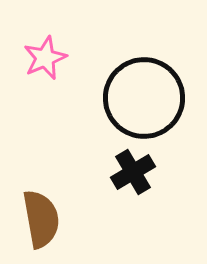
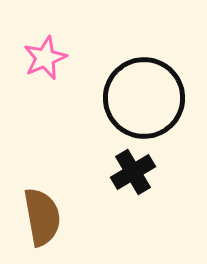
brown semicircle: moved 1 px right, 2 px up
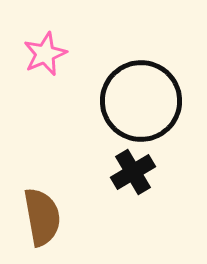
pink star: moved 4 px up
black circle: moved 3 px left, 3 px down
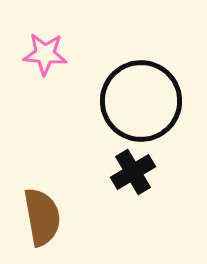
pink star: rotated 27 degrees clockwise
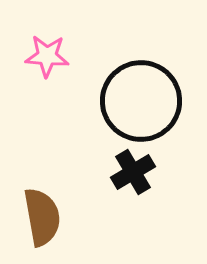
pink star: moved 2 px right, 2 px down
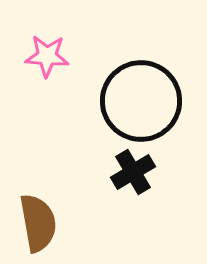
brown semicircle: moved 4 px left, 6 px down
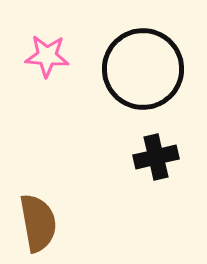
black circle: moved 2 px right, 32 px up
black cross: moved 23 px right, 15 px up; rotated 18 degrees clockwise
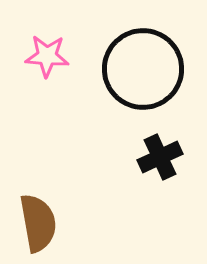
black cross: moved 4 px right; rotated 12 degrees counterclockwise
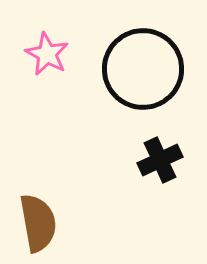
pink star: moved 2 px up; rotated 24 degrees clockwise
black cross: moved 3 px down
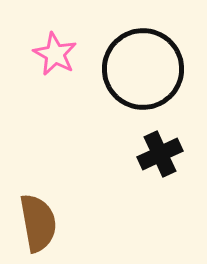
pink star: moved 8 px right
black cross: moved 6 px up
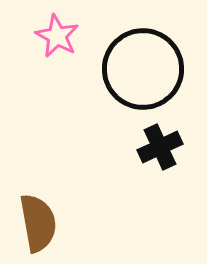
pink star: moved 2 px right, 18 px up
black cross: moved 7 px up
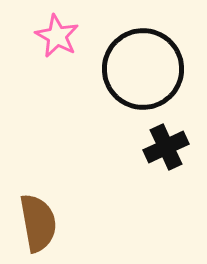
black cross: moved 6 px right
